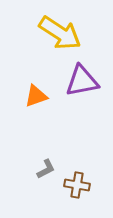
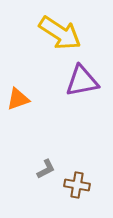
orange triangle: moved 18 px left, 3 px down
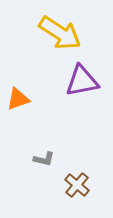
gray L-shape: moved 2 px left, 10 px up; rotated 40 degrees clockwise
brown cross: rotated 30 degrees clockwise
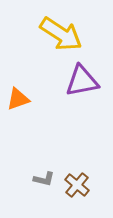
yellow arrow: moved 1 px right, 1 px down
gray L-shape: moved 20 px down
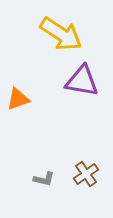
purple triangle: rotated 21 degrees clockwise
brown cross: moved 9 px right, 11 px up; rotated 15 degrees clockwise
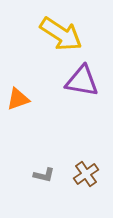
gray L-shape: moved 4 px up
